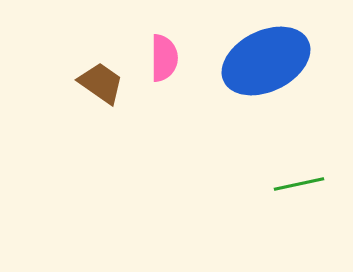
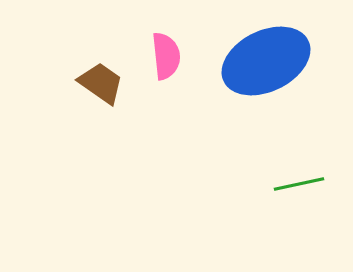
pink semicircle: moved 2 px right, 2 px up; rotated 6 degrees counterclockwise
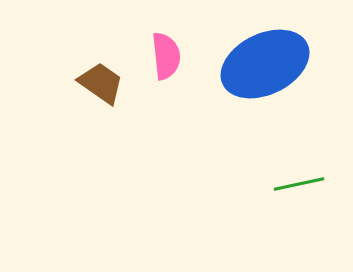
blue ellipse: moved 1 px left, 3 px down
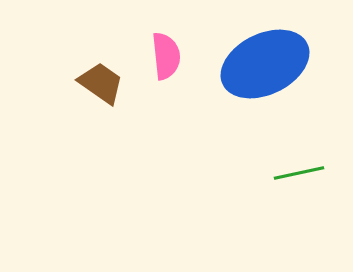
green line: moved 11 px up
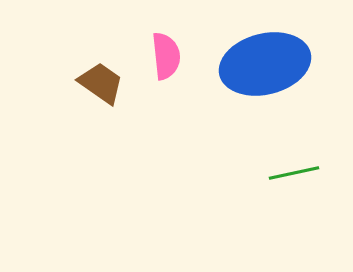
blue ellipse: rotated 12 degrees clockwise
green line: moved 5 px left
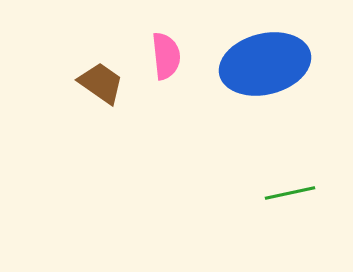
green line: moved 4 px left, 20 px down
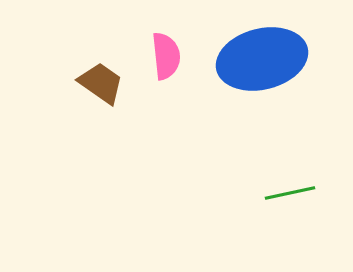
blue ellipse: moved 3 px left, 5 px up
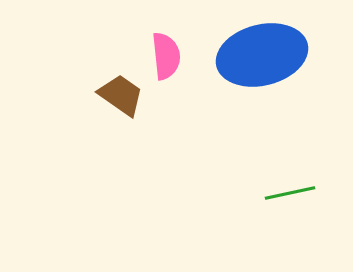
blue ellipse: moved 4 px up
brown trapezoid: moved 20 px right, 12 px down
